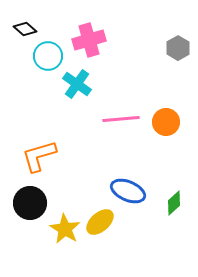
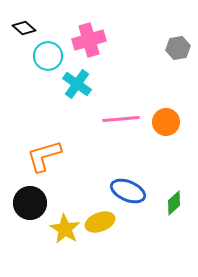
black diamond: moved 1 px left, 1 px up
gray hexagon: rotated 20 degrees clockwise
orange L-shape: moved 5 px right
yellow ellipse: rotated 20 degrees clockwise
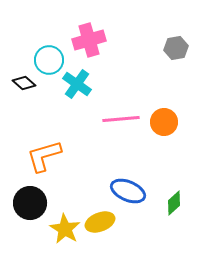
black diamond: moved 55 px down
gray hexagon: moved 2 px left
cyan circle: moved 1 px right, 4 px down
orange circle: moved 2 px left
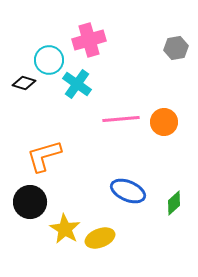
black diamond: rotated 25 degrees counterclockwise
black circle: moved 1 px up
yellow ellipse: moved 16 px down
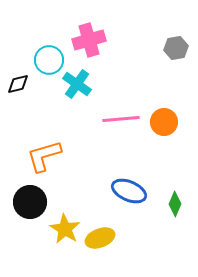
black diamond: moved 6 px left, 1 px down; rotated 30 degrees counterclockwise
blue ellipse: moved 1 px right
green diamond: moved 1 px right, 1 px down; rotated 25 degrees counterclockwise
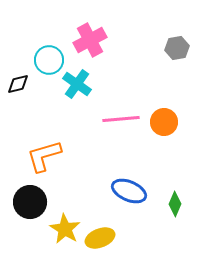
pink cross: moved 1 px right; rotated 12 degrees counterclockwise
gray hexagon: moved 1 px right
